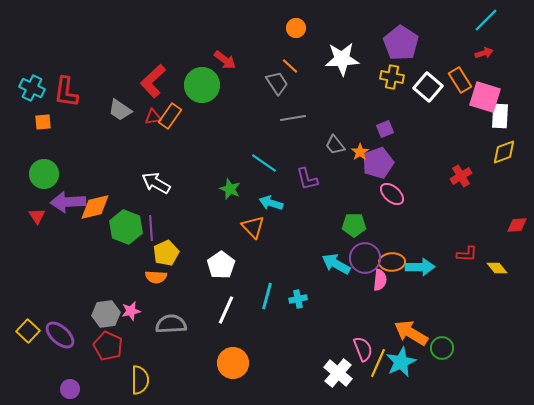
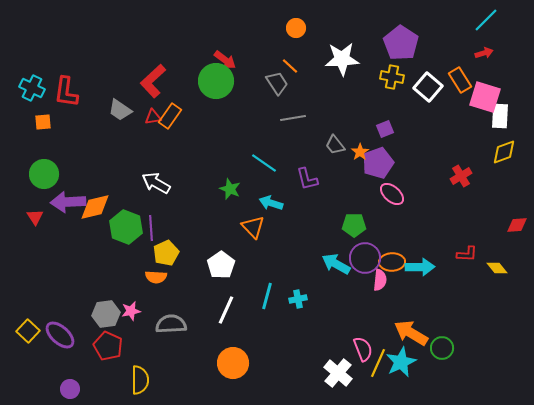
green circle at (202, 85): moved 14 px right, 4 px up
red triangle at (37, 216): moved 2 px left, 1 px down
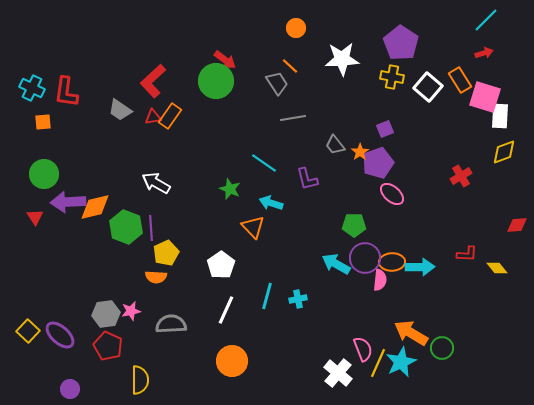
orange circle at (233, 363): moved 1 px left, 2 px up
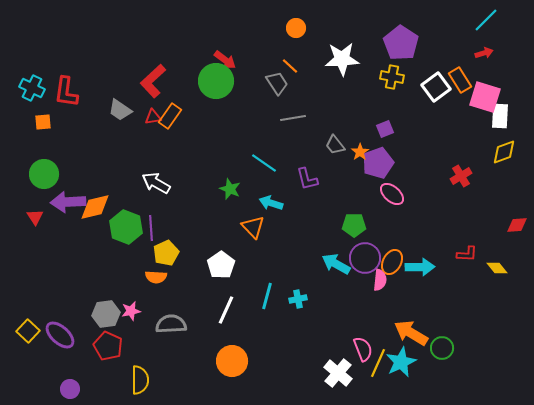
white square at (428, 87): moved 8 px right; rotated 12 degrees clockwise
orange ellipse at (392, 262): rotated 60 degrees counterclockwise
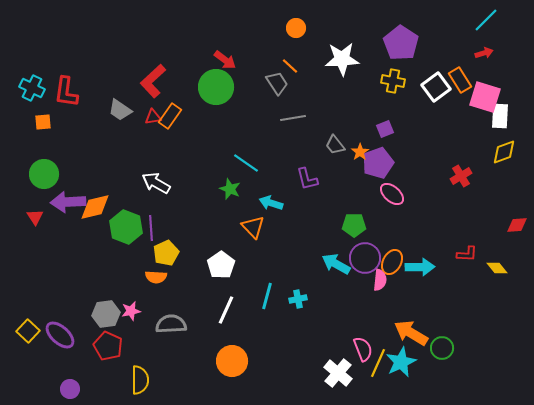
yellow cross at (392, 77): moved 1 px right, 4 px down
green circle at (216, 81): moved 6 px down
cyan line at (264, 163): moved 18 px left
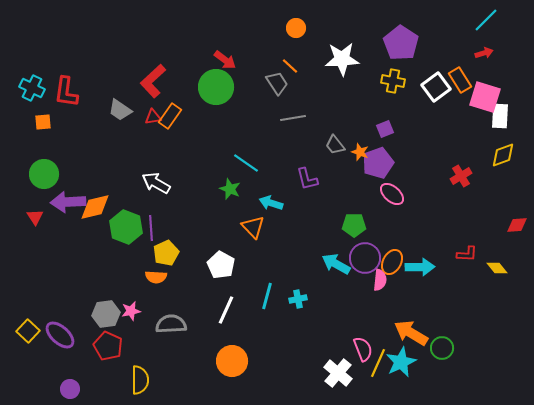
orange star at (360, 152): rotated 18 degrees counterclockwise
yellow diamond at (504, 152): moved 1 px left, 3 px down
white pentagon at (221, 265): rotated 8 degrees counterclockwise
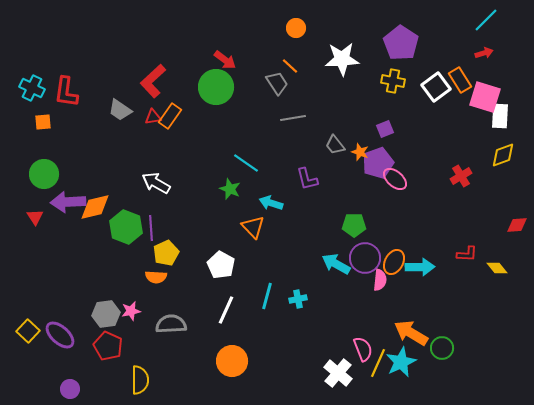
pink ellipse at (392, 194): moved 3 px right, 15 px up
orange ellipse at (392, 262): moved 2 px right
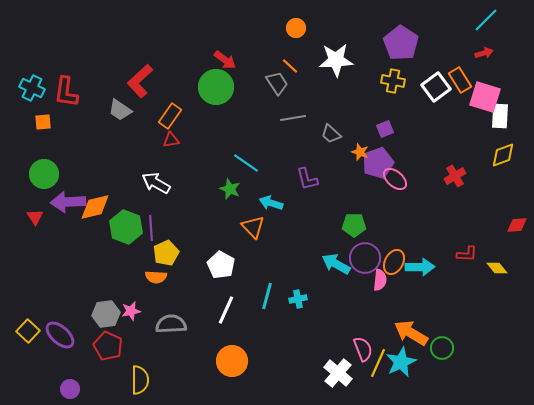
white star at (342, 59): moved 6 px left, 1 px down
red L-shape at (153, 81): moved 13 px left
red triangle at (153, 117): moved 18 px right, 23 px down
gray trapezoid at (335, 145): moved 4 px left, 11 px up; rotated 10 degrees counterclockwise
red cross at (461, 176): moved 6 px left
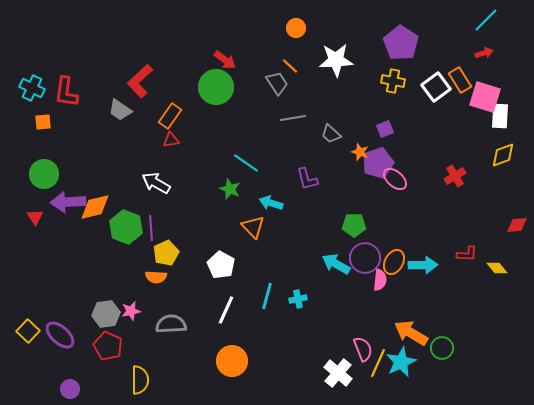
cyan arrow at (420, 267): moved 3 px right, 2 px up
